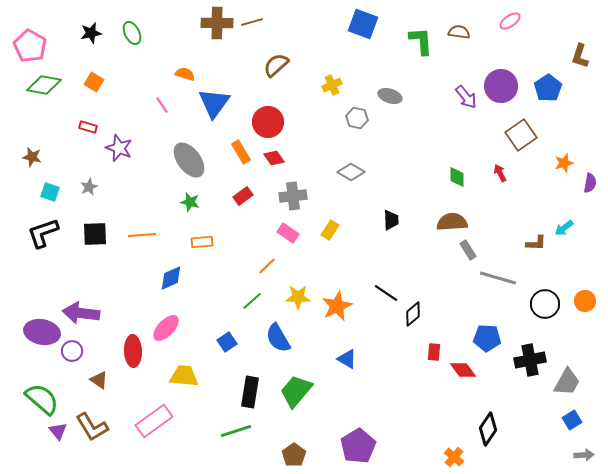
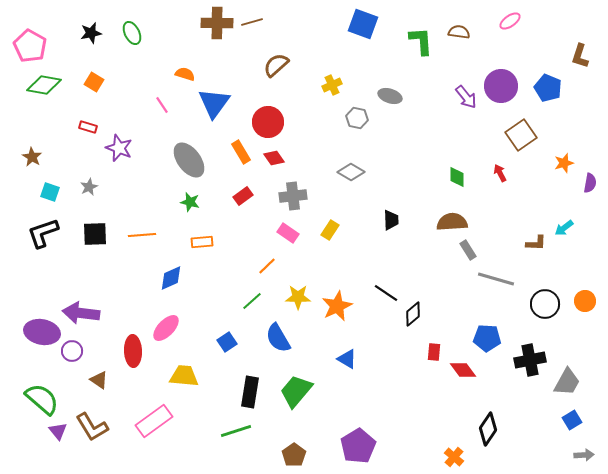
blue pentagon at (548, 88): rotated 16 degrees counterclockwise
brown star at (32, 157): rotated 18 degrees clockwise
gray line at (498, 278): moved 2 px left, 1 px down
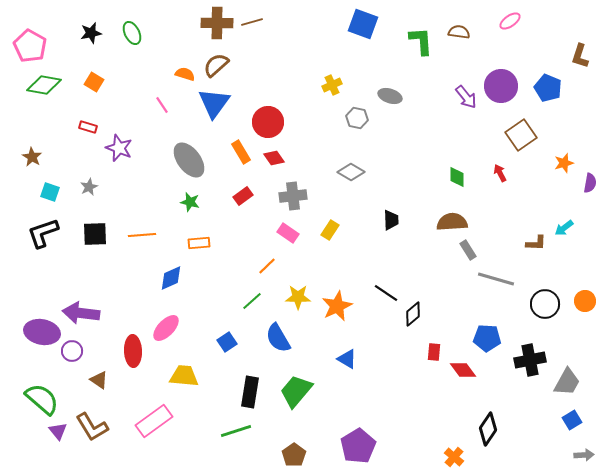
brown semicircle at (276, 65): moved 60 px left
orange rectangle at (202, 242): moved 3 px left, 1 px down
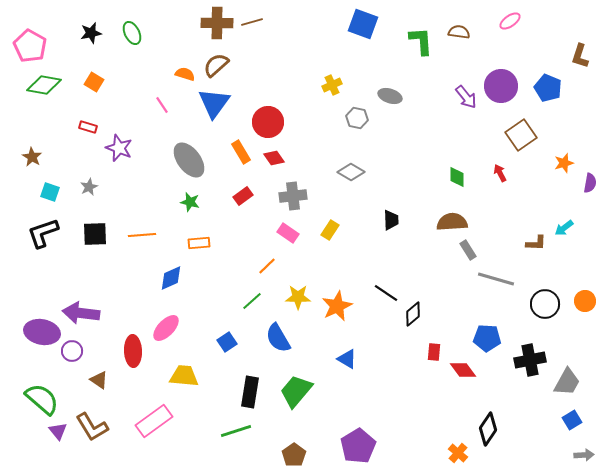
orange cross at (454, 457): moved 4 px right, 4 px up
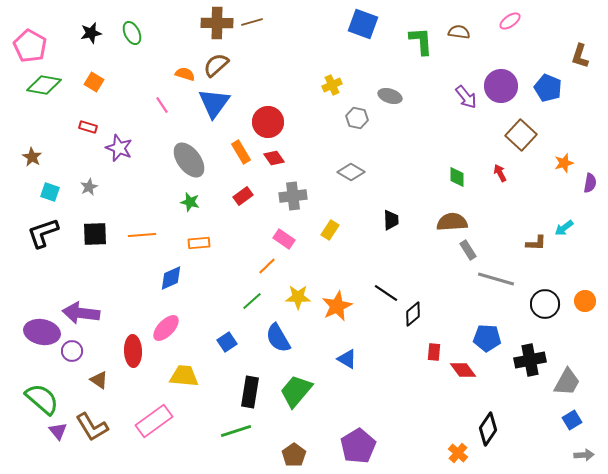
brown square at (521, 135): rotated 12 degrees counterclockwise
pink rectangle at (288, 233): moved 4 px left, 6 px down
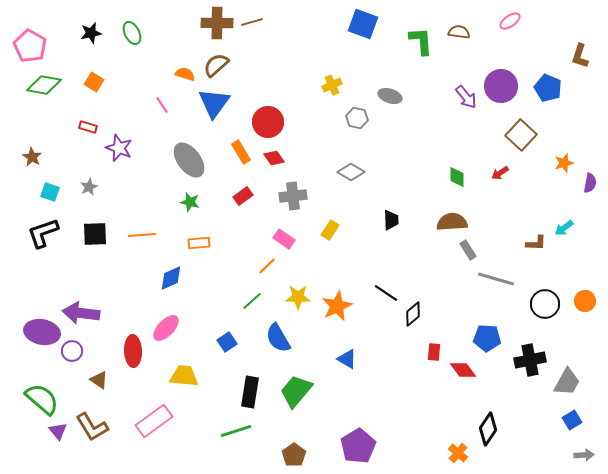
red arrow at (500, 173): rotated 96 degrees counterclockwise
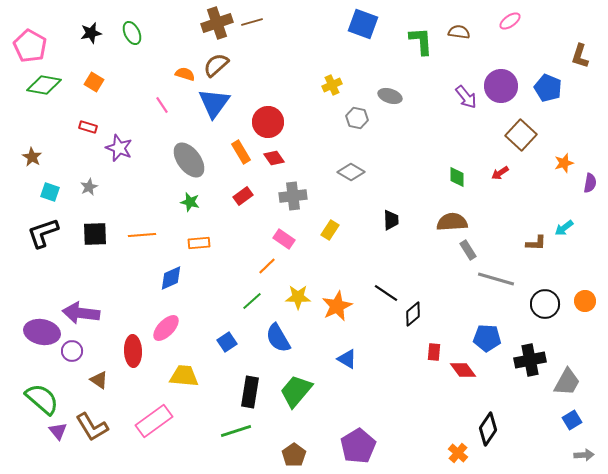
brown cross at (217, 23): rotated 20 degrees counterclockwise
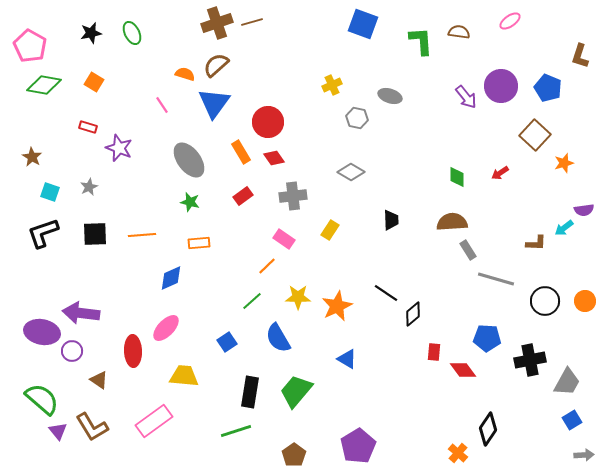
brown square at (521, 135): moved 14 px right
purple semicircle at (590, 183): moved 6 px left, 27 px down; rotated 72 degrees clockwise
black circle at (545, 304): moved 3 px up
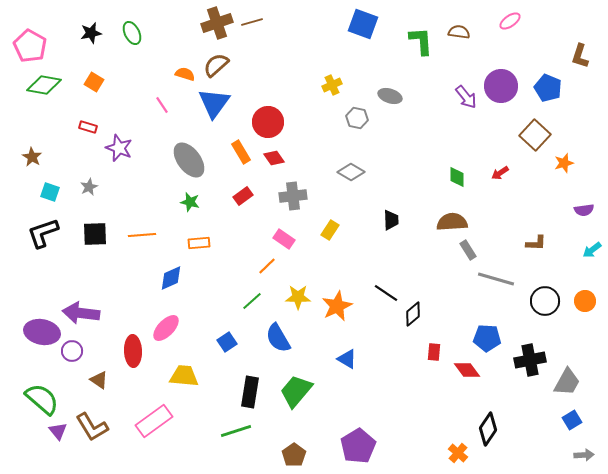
cyan arrow at (564, 228): moved 28 px right, 22 px down
red diamond at (463, 370): moved 4 px right
